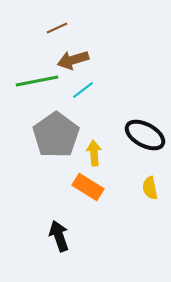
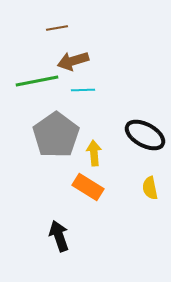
brown line: rotated 15 degrees clockwise
brown arrow: moved 1 px down
cyan line: rotated 35 degrees clockwise
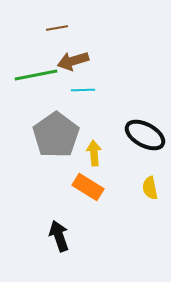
green line: moved 1 px left, 6 px up
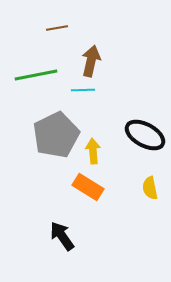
brown arrow: moved 18 px right; rotated 120 degrees clockwise
gray pentagon: rotated 9 degrees clockwise
yellow arrow: moved 1 px left, 2 px up
black arrow: moved 3 px right; rotated 16 degrees counterclockwise
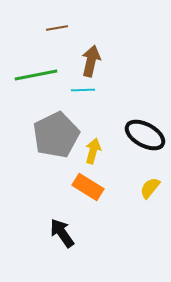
yellow arrow: rotated 20 degrees clockwise
yellow semicircle: rotated 50 degrees clockwise
black arrow: moved 3 px up
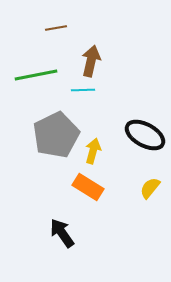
brown line: moved 1 px left
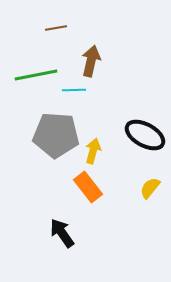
cyan line: moved 9 px left
gray pentagon: rotated 30 degrees clockwise
orange rectangle: rotated 20 degrees clockwise
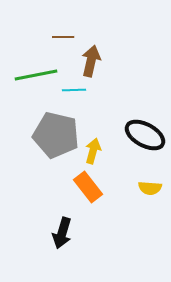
brown line: moved 7 px right, 9 px down; rotated 10 degrees clockwise
gray pentagon: rotated 9 degrees clockwise
yellow semicircle: rotated 125 degrees counterclockwise
black arrow: rotated 128 degrees counterclockwise
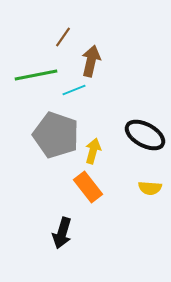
brown line: rotated 55 degrees counterclockwise
cyan line: rotated 20 degrees counterclockwise
gray pentagon: rotated 6 degrees clockwise
